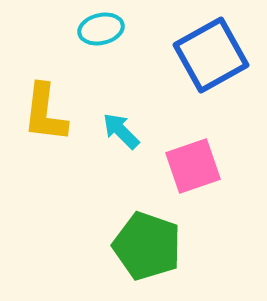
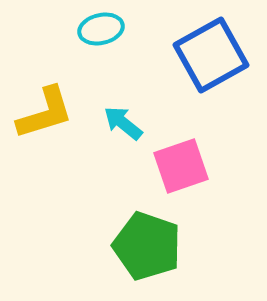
yellow L-shape: rotated 114 degrees counterclockwise
cyan arrow: moved 2 px right, 8 px up; rotated 6 degrees counterclockwise
pink square: moved 12 px left
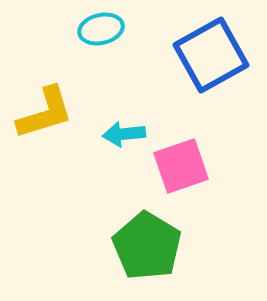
cyan arrow: moved 1 px right, 11 px down; rotated 45 degrees counterclockwise
green pentagon: rotated 12 degrees clockwise
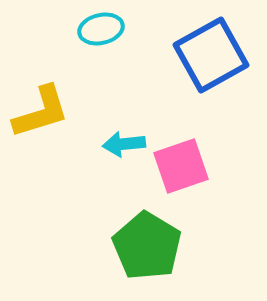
yellow L-shape: moved 4 px left, 1 px up
cyan arrow: moved 10 px down
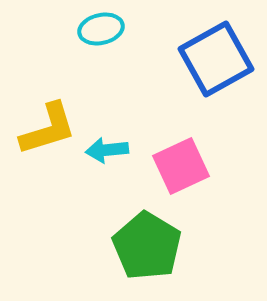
blue square: moved 5 px right, 4 px down
yellow L-shape: moved 7 px right, 17 px down
cyan arrow: moved 17 px left, 6 px down
pink square: rotated 6 degrees counterclockwise
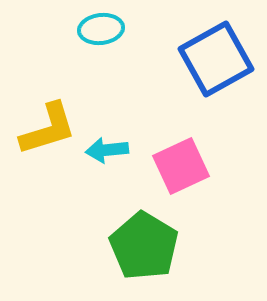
cyan ellipse: rotated 6 degrees clockwise
green pentagon: moved 3 px left
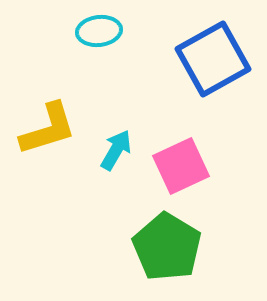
cyan ellipse: moved 2 px left, 2 px down
blue square: moved 3 px left
cyan arrow: moved 9 px right; rotated 126 degrees clockwise
green pentagon: moved 23 px right, 1 px down
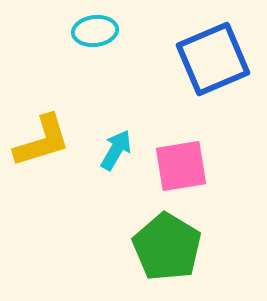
cyan ellipse: moved 4 px left
blue square: rotated 6 degrees clockwise
yellow L-shape: moved 6 px left, 12 px down
pink square: rotated 16 degrees clockwise
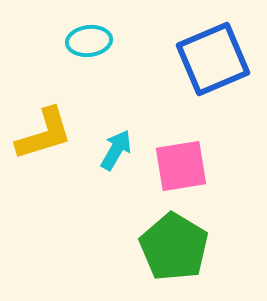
cyan ellipse: moved 6 px left, 10 px down
yellow L-shape: moved 2 px right, 7 px up
green pentagon: moved 7 px right
